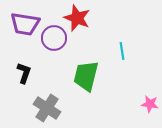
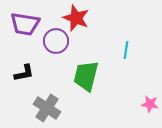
red star: moved 1 px left
purple circle: moved 2 px right, 3 px down
cyan line: moved 4 px right, 1 px up; rotated 18 degrees clockwise
black L-shape: rotated 60 degrees clockwise
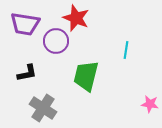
black L-shape: moved 3 px right
gray cross: moved 4 px left
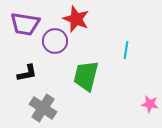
red star: moved 1 px down
purple circle: moved 1 px left
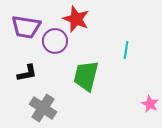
purple trapezoid: moved 1 px right, 3 px down
pink star: rotated 18 degrees clockwise
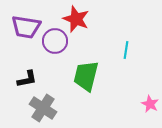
black L-shape: moved 6 px down
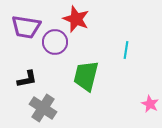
purple circle: moved 1 px down
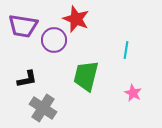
purple trapezoid: moved 3 px left, 1 px up
purple circle: moved 1 px left, 2 px up
pink star: moved 17 px left, 11 px up
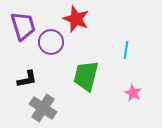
purple trapezoid: rotated 116 degrees counterclockwise
purple circle: moved 3 px left, 2 px down
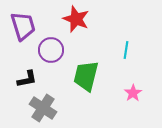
purple circle: moved 8 px down
pink star: rotated 12 degrees clockwise
